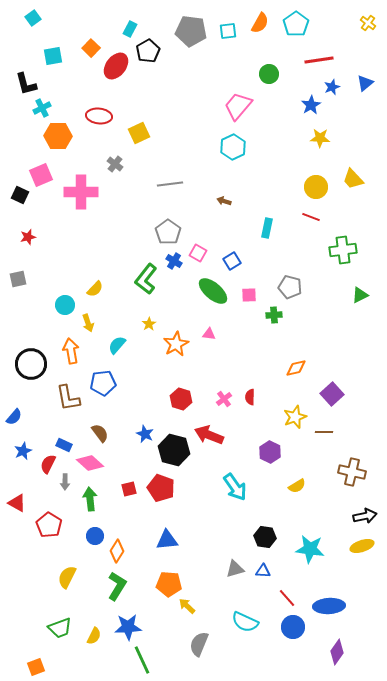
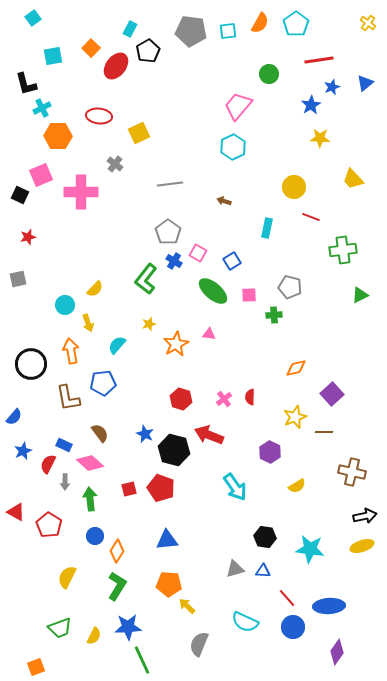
yellow circle at (316, 187): moved 22 px left
yellow star at (149, 324): rotated 16 degrees clockwise
red triangle at (17, 503): moved 1 px left, 9 px down
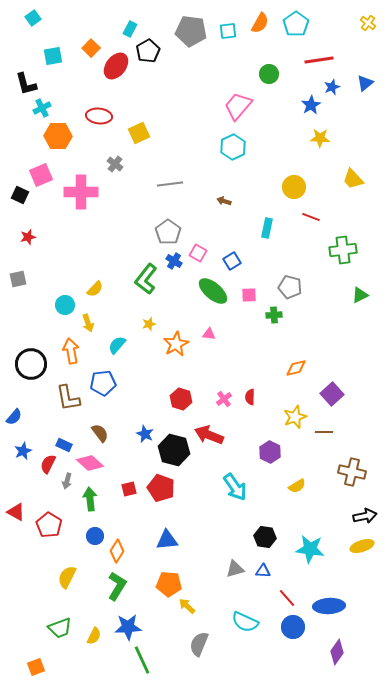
gray arrow at (65, 482): moved 2 px right, 1 px up; rotated 14 degrees clockwise
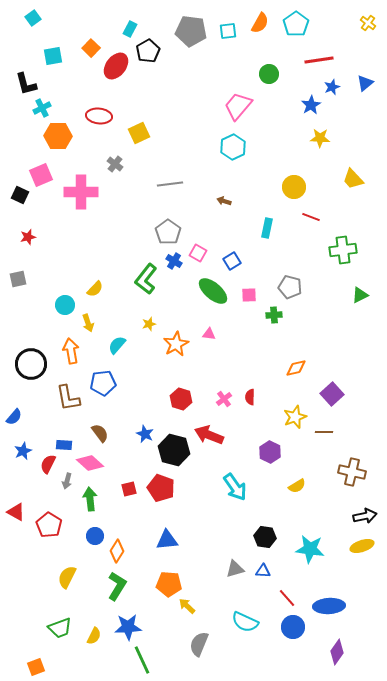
blue rectangle at (64, 445): rotated 21 degrees counterclockwise
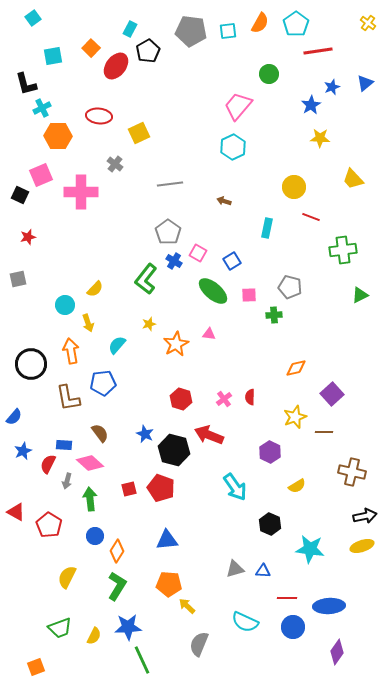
red line at (319, 60): moved 1 px left, 9 px up
black hexagon at (265, 537): moved 5 px right, 13 px up; rotated 15 degrees clockwise
red line at (287, 598): rotated 48 degrees counterclockwise
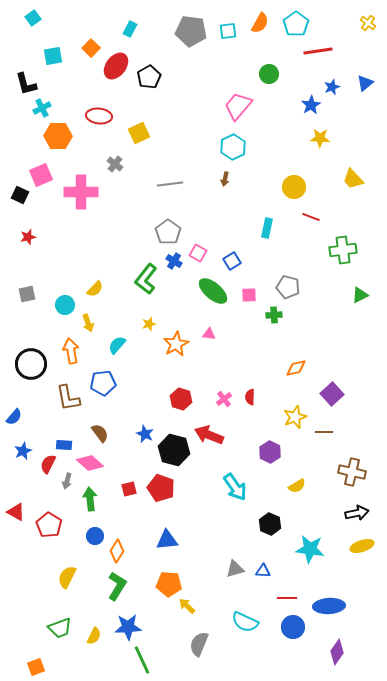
black pentagon at (148, 51): moved 1 px right, 26 px down
brown arrow at (224, 201): moved 1 px right, 22 px up; rotated 96 degrees counterclockwise
gray square at (18, 279): moved 9 px right, 15 px down
gray pentagon at (290, 287): moved 2 px left
black arrow at (365, 516): moved 8 px left, 3 px up
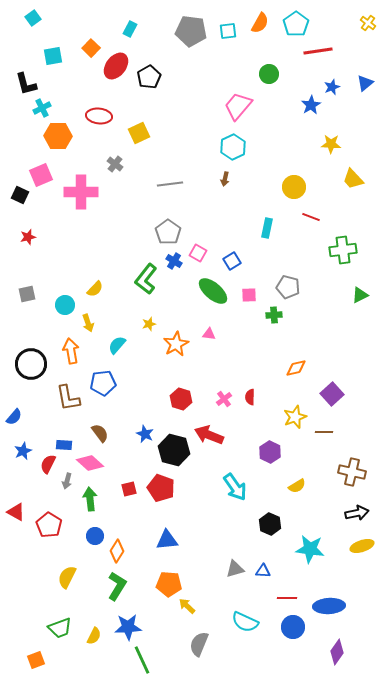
yellow star at (320, 138): moved 11 px right, 6 px down
orange square at (36, 667): moved 7 px up
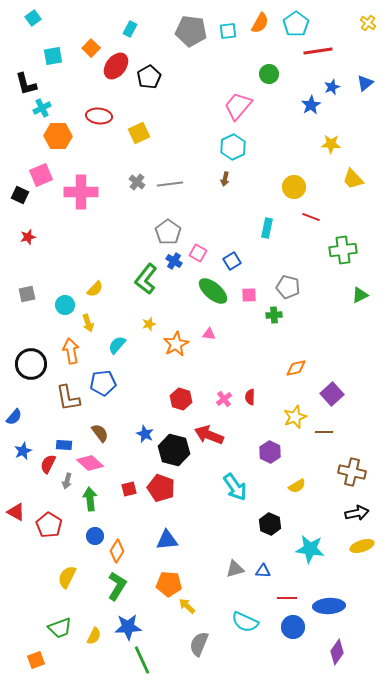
gray cross at (115, 164): moved 22 px right, 18 px down
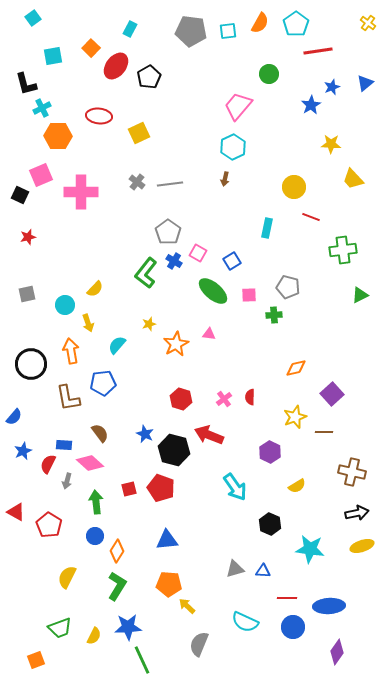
green L-shape at (146, 279): moved 6 px up
green arrow at (90, 499): moved 6 px right, 3 px down
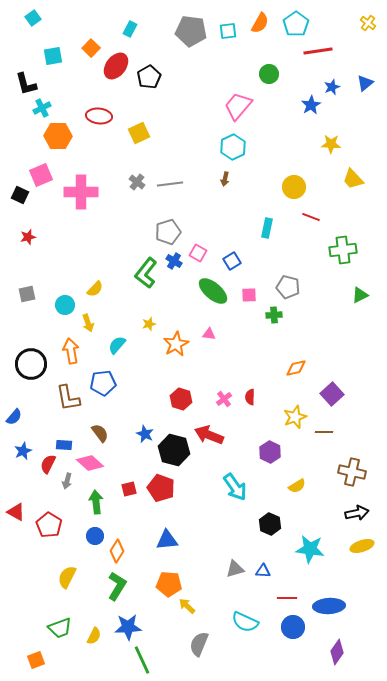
gray pentagon at (168, 232): rotated 20 degrees clockwise
